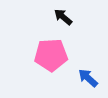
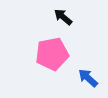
pink pentagon: moved 1 px right, 1 px up; rotated 8 degrees counterclockwise
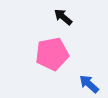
blue arrow: moved 1 px right, 6 px down
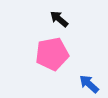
black arrow: moved 4 px left, 2 px down
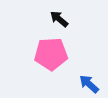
pink pentagon: moved 1 px left; rotated 8 degrees clockwise
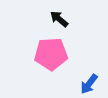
blue arrow: rotated 95 degrees counterclockwise
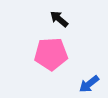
blue arrow: rotated 15 degrees clockwise
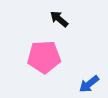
pink pentagon: moved 7 px left, 3 px down
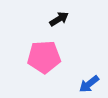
black arrow: rotated 108 degrees clockwise
